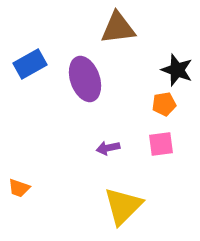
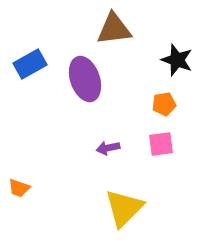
brown triangle: moved 4 px left, 1 px down
black star: moved 10 px up
yellow triangle: moved 1 px right, 2 px down
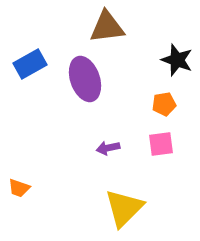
brown triangle: moved 7 px left, 2 px up
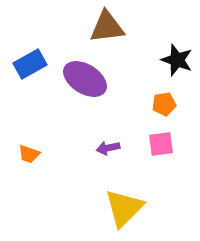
purple ellipse: rotated 39 degrees counterclockwise
orange trapezoid: moved 10 px right, 34 px up
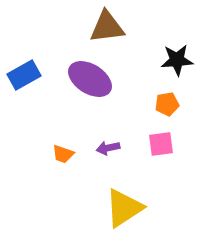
black star: rotated 24 degrees counterclockwise
blue rectangle: moved 6 px left, 11 px down
purple ellipse: moved 5 px right
orange pentagon: moved 3 px right
orange trapezoid: moved 34 px right
yellow triangle: rotated 12 degrees clockwise
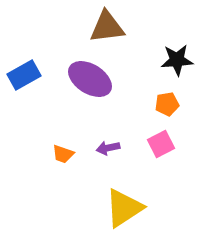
pink square: rotated 20 degrees counterclockwise
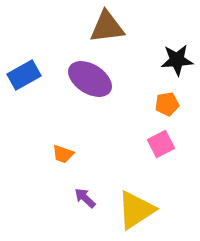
purple arrow: moved 23 px left, 50 px down; rotated 55 degrees clockwise
yellow triangle: moved 12 px right, 2 px down
